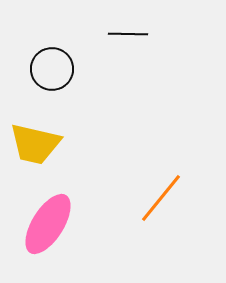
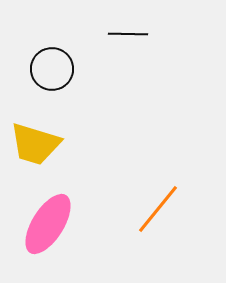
yellow trapezoid: rotated 4 degrees clockwise
orange line: moved 3 px left, 11 px down
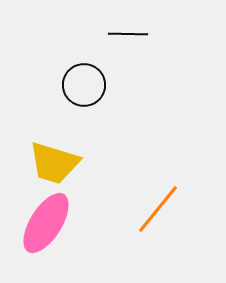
black circle: moved 32 px right, 16 px down
yellow trapezoid: moved 19 px right, 19 px down
pink ellipse: moved 2 px left, 1 px up
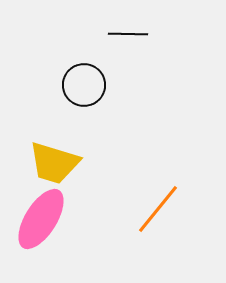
pink ellipse: moved 5 px left, 4 px up
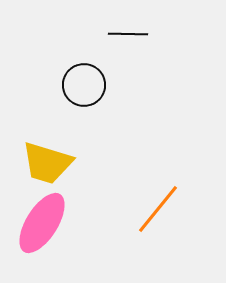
yellow trapezoid: moved 7 px left
pink ellipse: moved 1 px right, 4 px down
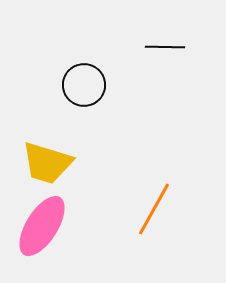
black line: moved 37 px right, 13 px down
orange line: moved 4 px left; rotated 10 degrees counterclockwise
pink ellipse: moved 3 px down
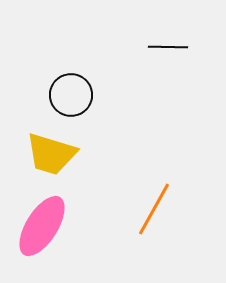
black line: moved 3 px right
black circle: moved 13 px left, 10 px down
yellow trapezoid: moved 4 px right, 9 px up
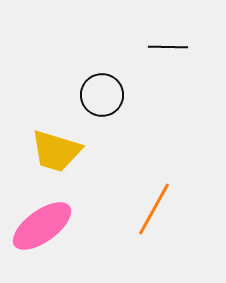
black circle: moved 31 px right
yellow trapezoid: moved 5 px right, 3 px up
pink ellipse: rotated 22 degrees clockwise
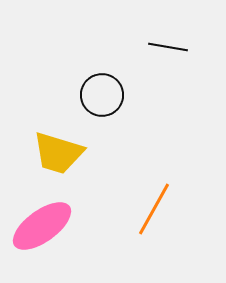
black line: rotated 9 degrees clockwise
yellow trapezoid: moved 2 px right, 2 px down
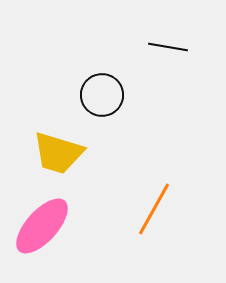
pink ellipse: rotated 12 degrees counterclockwise
